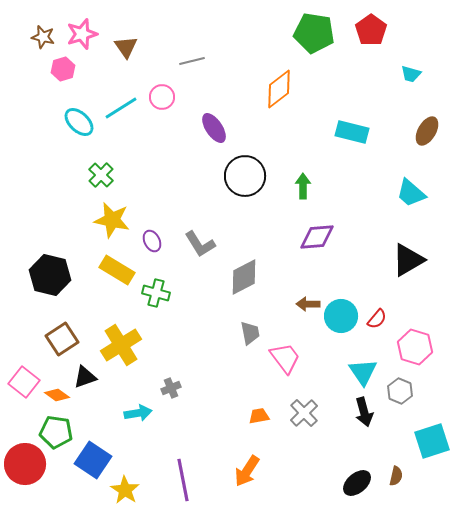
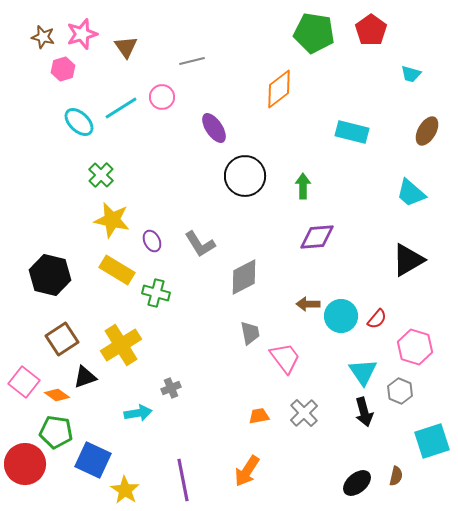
blue square at (93, 460): rotated 9 degrees counterclockwise
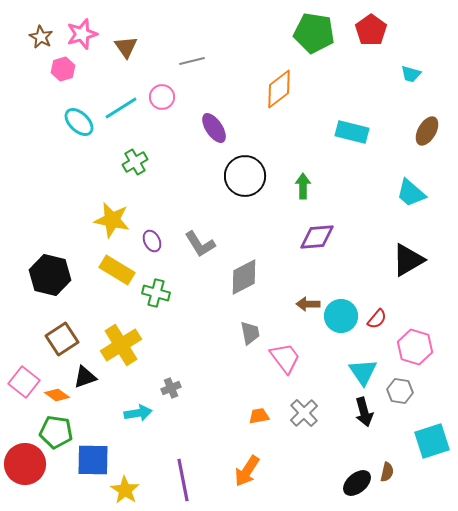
brown star at (43, 37): moved 2 px left; rotated 15 degrees clockwise
green cross at (101, 175): moved 34 px right, 13 px up; rotated 15 degrees clockwise
gray hexagon at (400, 391): rotated 15 degrees counterclockwise
blue square at (93, 460): rotated 24 degrees counterclockwise
brown semicircle at (396, 476): moved 9 px left, 4 px up
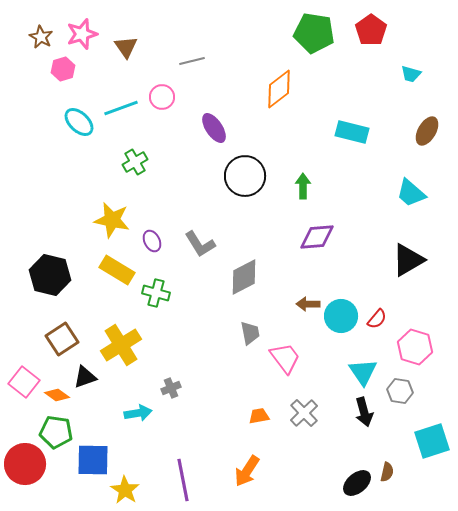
cyan line at (121, 108): rotated 12 degrees clockwise
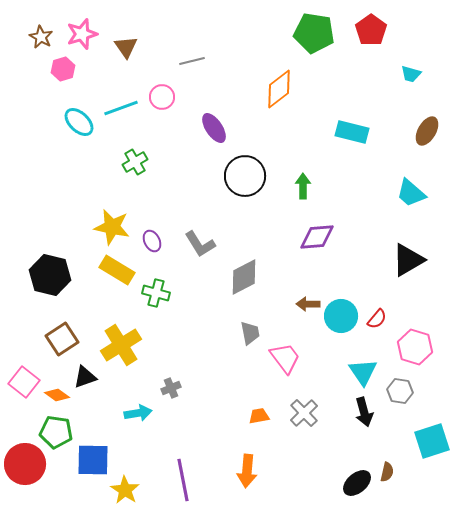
yellow star at (112, 220): moved 7 px down
orange arrow at (247, 471): rotated 28 degrees counterclockwise
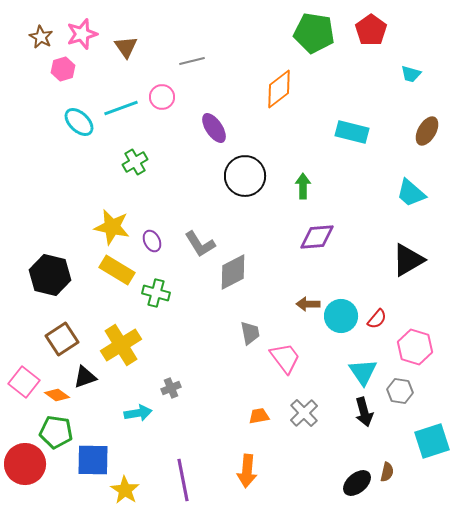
gray diamond at (244, 277): moved 11 px left, 5 px up
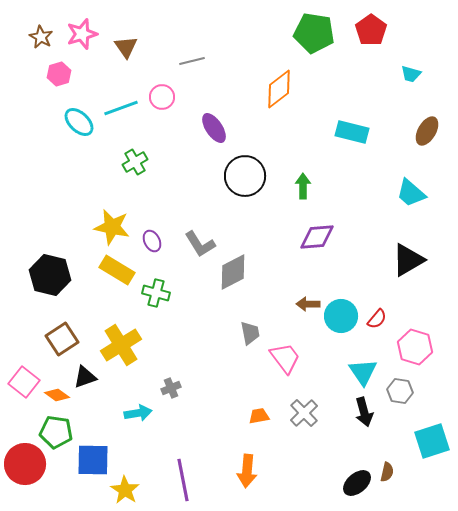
pink hexagon at (63, 69): moved 4 px left, 5 px down
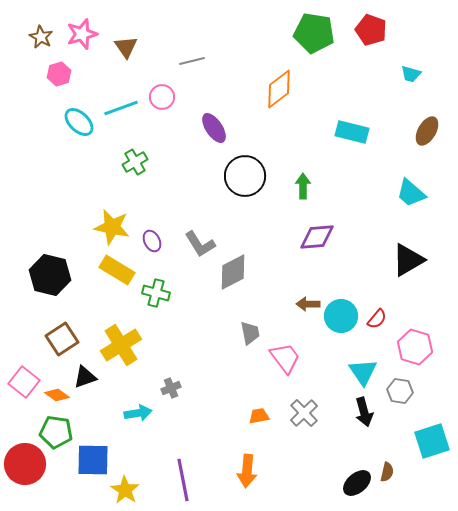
red pentagon at (371, 30): rotated 16 degrees counterclockwise
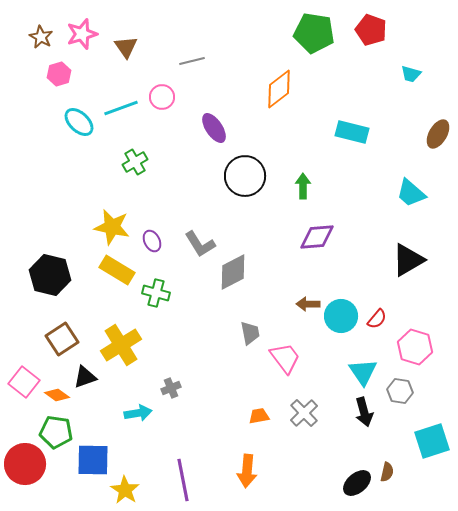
brown ellipse at (427, 131): moved 11 px right, 3 px down
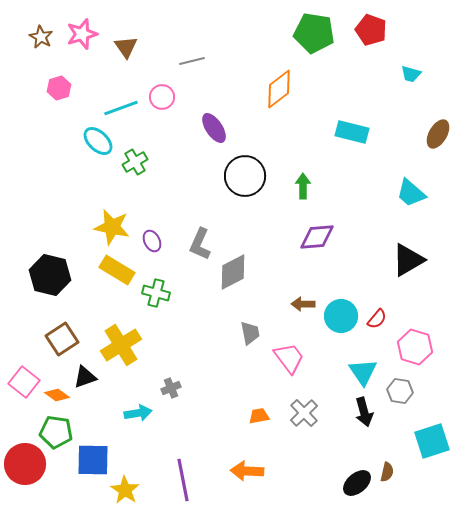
pink hexagon at (59, 74): moved 14 px down
cyan ellipse at (79, 122): moved 19 px right, 19 px down
gray L-shape at (200, 244): rotated 56 degrees clockwise
brown arrow at (308, 304): moved 5 px left
pink trapezoid at (285, 358): moved 4 px right
orange arrow at (247, 471): rotated 88 degrees clockwise
